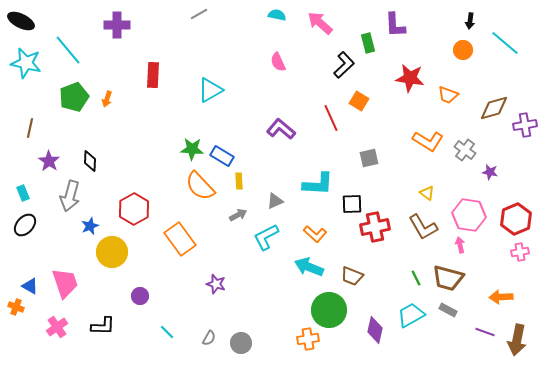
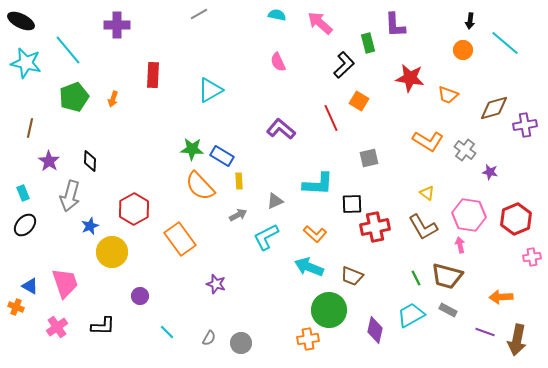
orange arrow at (107, 99): moved 6 px right
pink cross at (520, 252): moved 12 px right, 5 px down
brown trapezoid at (448, 278): moved 1 px left, 2 px up
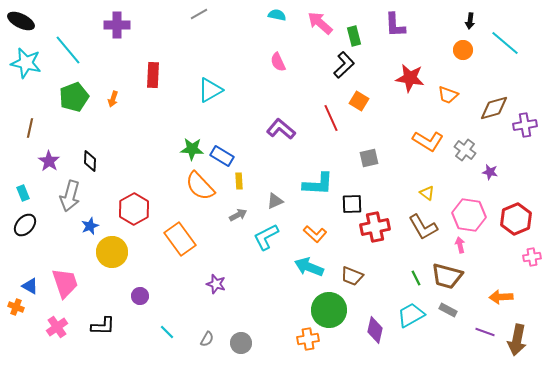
green rectangle at (368, 43): moved 14 px left, 7 px up
gray semicircle at (209, 338): moved 2 px left, 1 px down
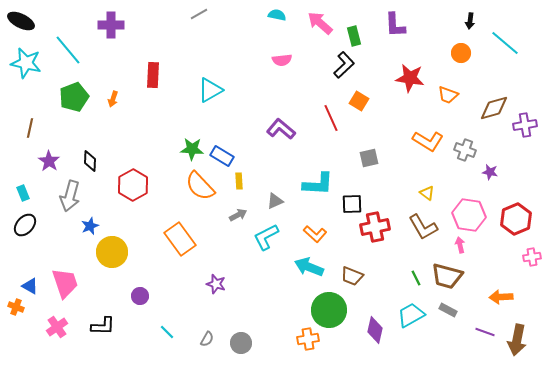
purple cross at (117, 25): moved 6 px left
orange circle at (463, 50): moved 2 px left, 3 px down
pink semicircle at (278, 62): moved 4 px right, 2 px up; rotated 72 degrees counterclockwise
gray cross at (465, 150): rotated 15 degrees counterclockwise
red hexagon at (134, 209): moved 1 px left, 24 px up
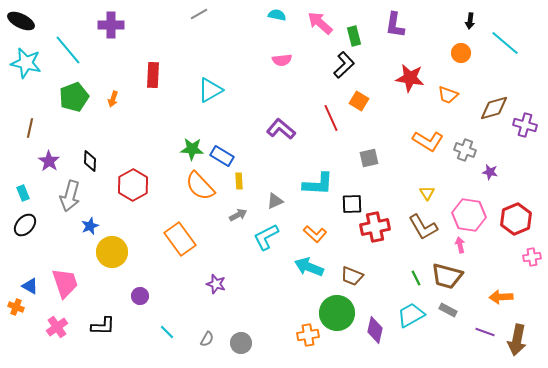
purple L-shape at (395, 25): rotated 12 degrees clockwise
purple cross at (525, 125): rotated 25 degrees clockwise
yellow triangle at (427, 193): rotated 21 degrees clockwise
green circle at (329, 310): moved 8 px right, 3 px down
orange cross at (308, 339): moved 4 px up
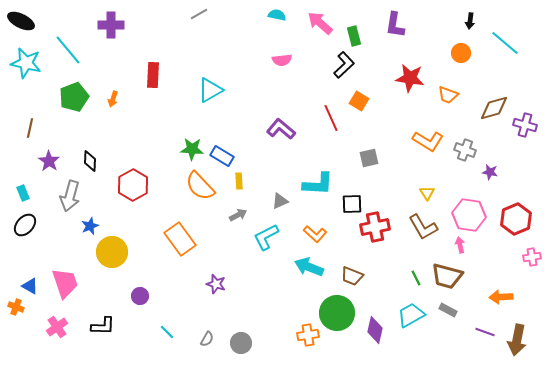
gray triangle at (275, 201): moved 5 px right
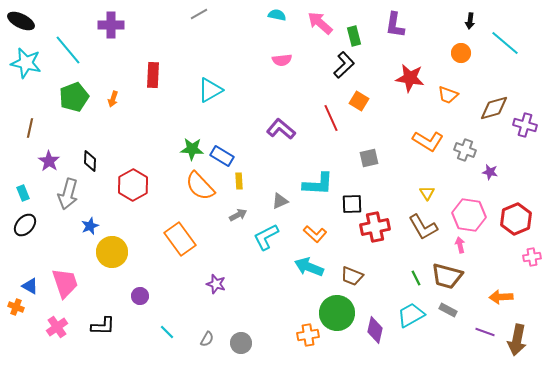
gray arrow at (70, 196): moved 2 px left, 2 px up
